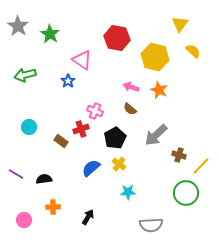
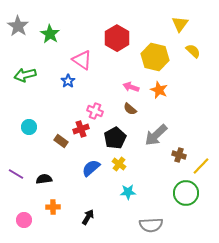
red hexagon: rotated 20 degrees clockwise
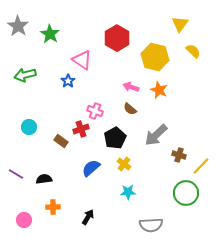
yellow cross: moved 5 px right
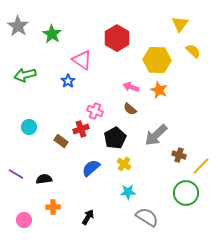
green star: moved 2 px right
yellow hexagon: moved 2 px right, 3 px down; rotated 12 degrees counterclockwise
gray semicircle: moved 4 px left, 8 px up; rotated 145 degrees counterclockwise
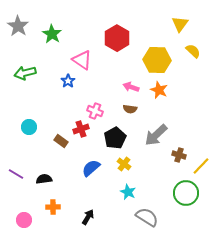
green arrow: moved 2 px up
brown semicircle: rotated 32 degrees counterclockwise
cyan star: rotated 28 degrees clockwise
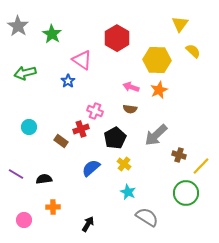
orange star: rotated 24 degrees clockwise
black arrow: moved 7 px down
